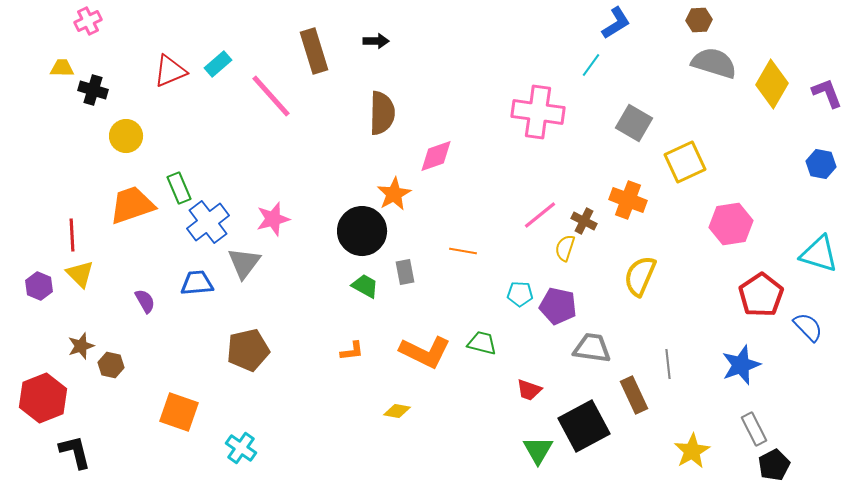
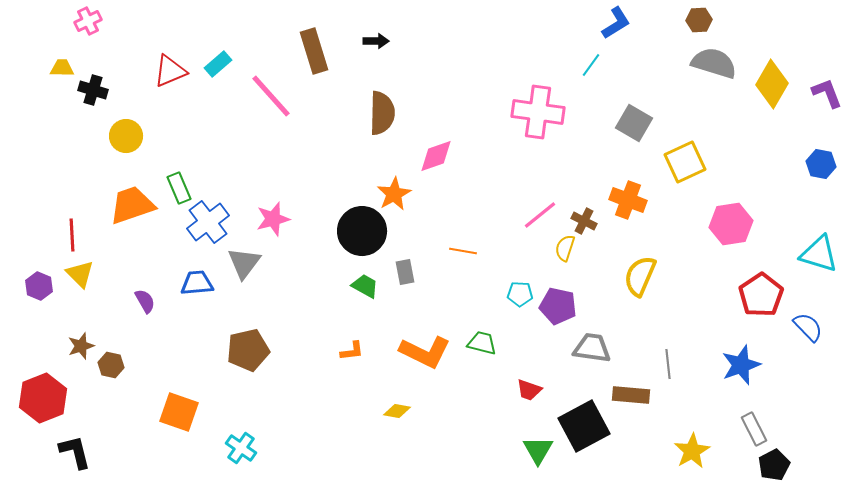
brown rectangle at (634, 395): moved 3 px left; rotated 60 degrees counterclockwise
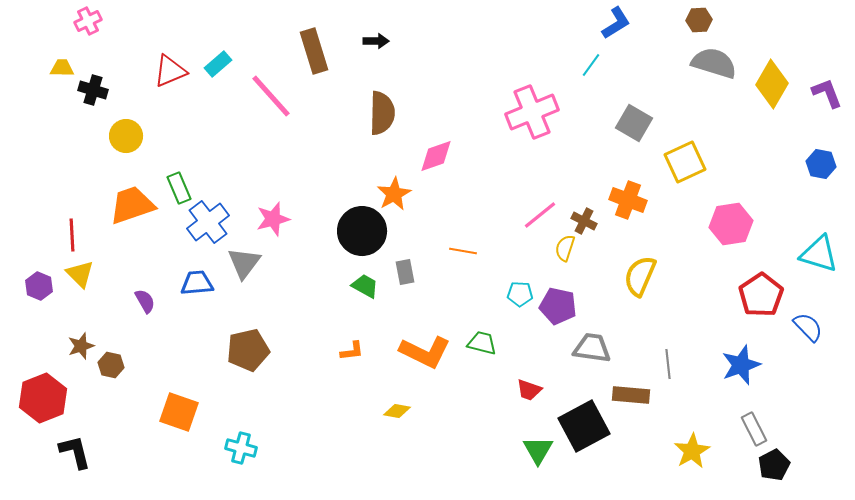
pink cross at (538, 112): moved 6 px left; rotated 30 degrees counterclockwise
cyan cross at (241, 448): rotated 20 degrees counterclockwise
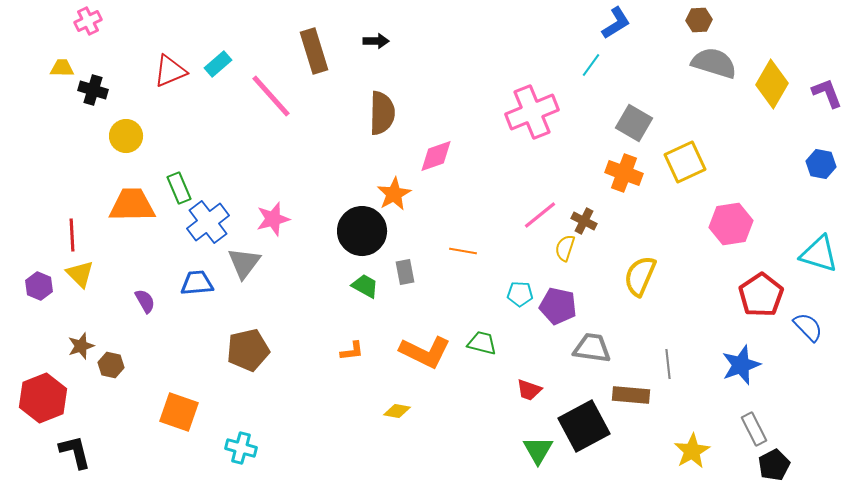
orange cross at (628, 200): moved 4 px left, 27 px up
orange trapezoid at (132, 205): rotated 18 degrees clockwise
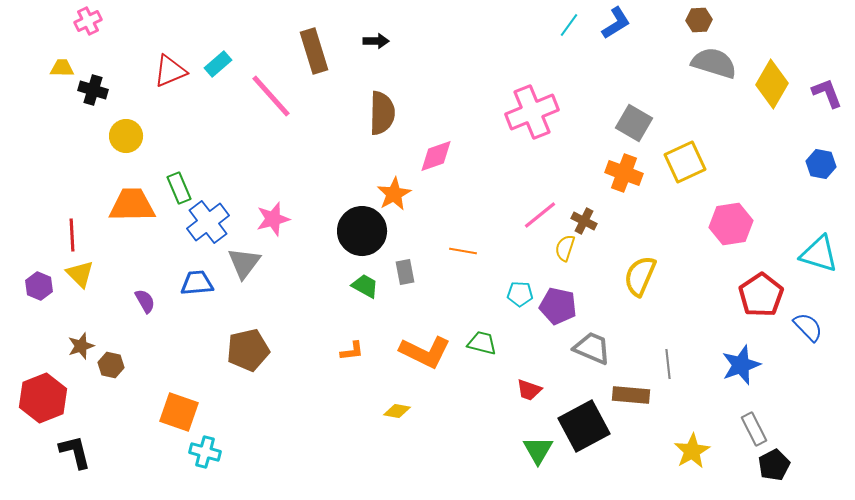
cyan line at (591, 65): moved 22 px left, 40 px up
gray trapezoid at (592, 348): rotated 15 degrees clockwise
cyan cross at (241, 448): moved 36 px left, 4 px down
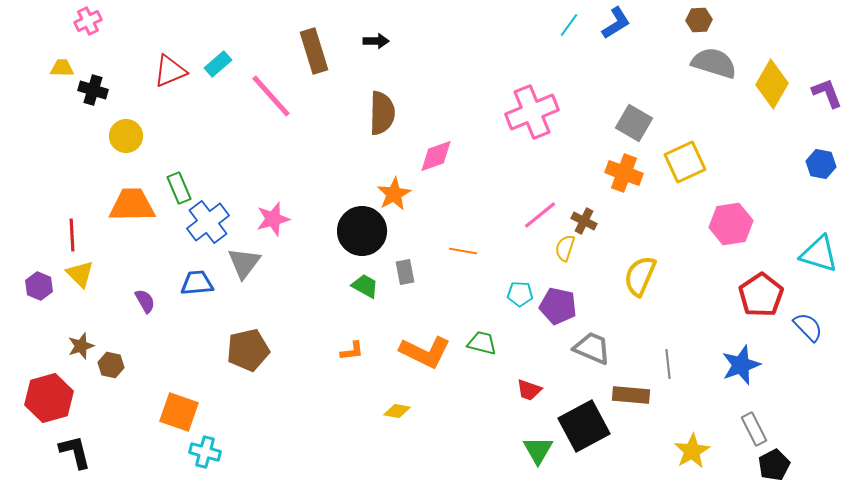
red hexagon at (43, 398): moved 6 px right; rotated 6 degrees clockwise
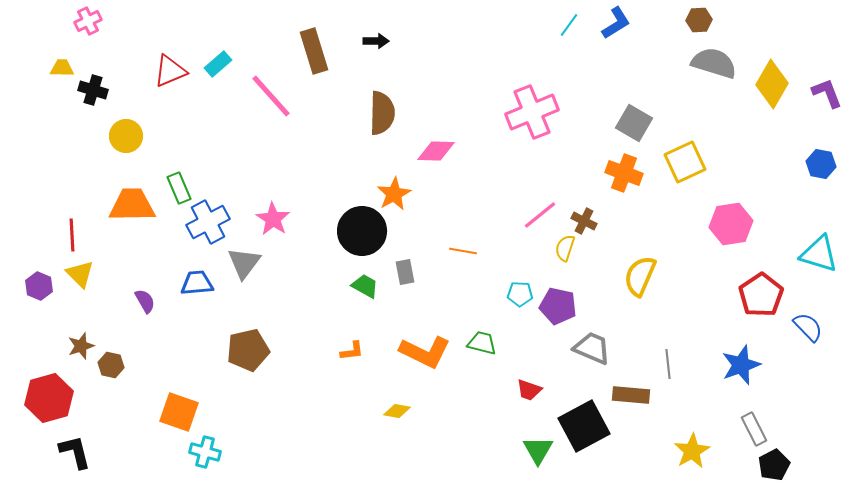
pink diamond at (436, 156): moved 5 px up; rotated 21 degrees clockwise
pink star at (273, 219): rotated 24 degrees counterclockwise
blue cross at (208, 222): rotated 9 degrees clockwise
